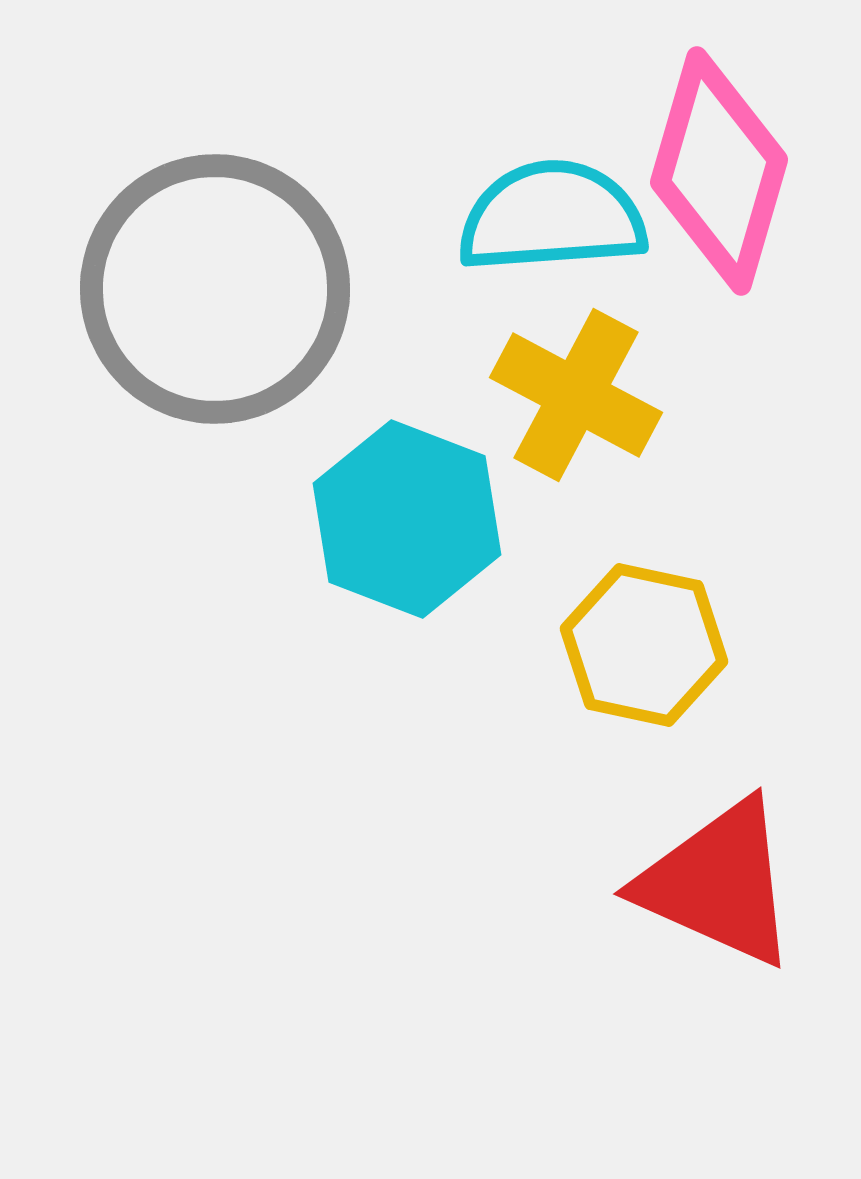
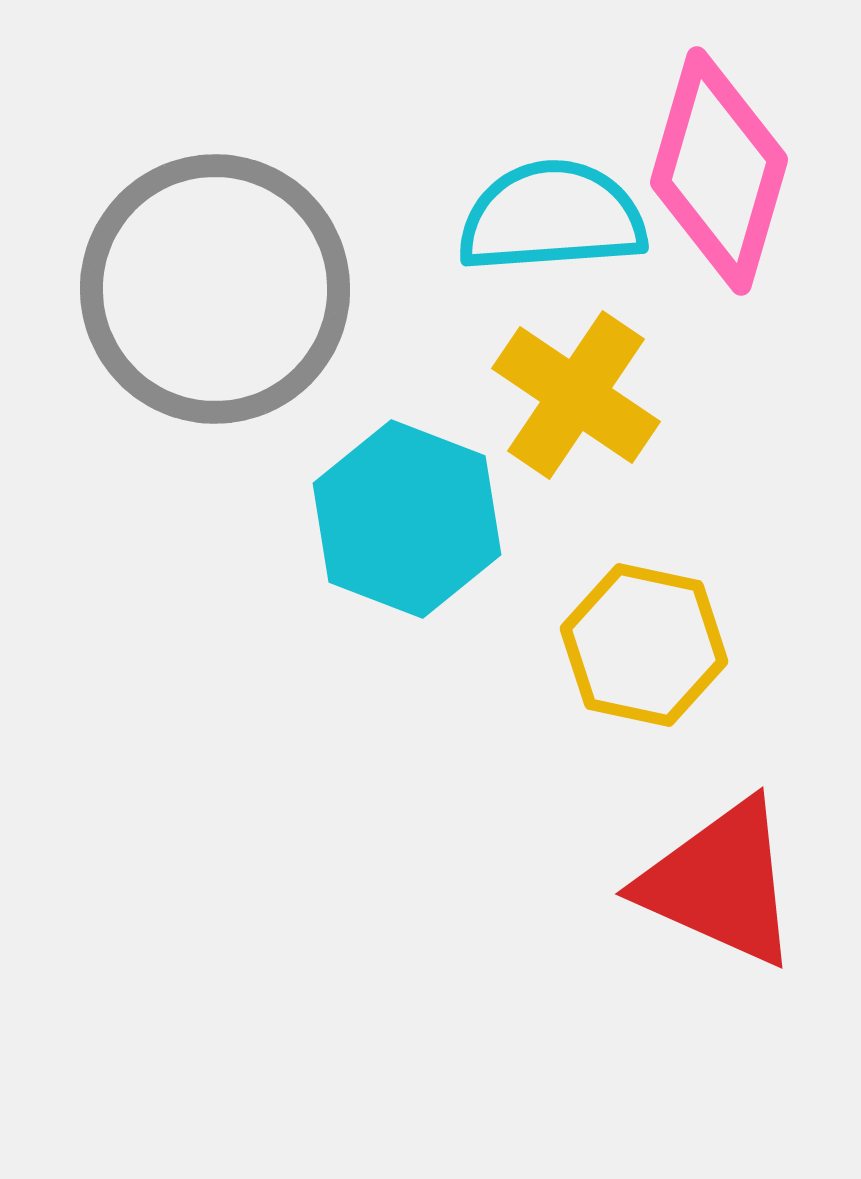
yellow cross: rotated 6 degrees clockwise
red triangle: moved 2 px right
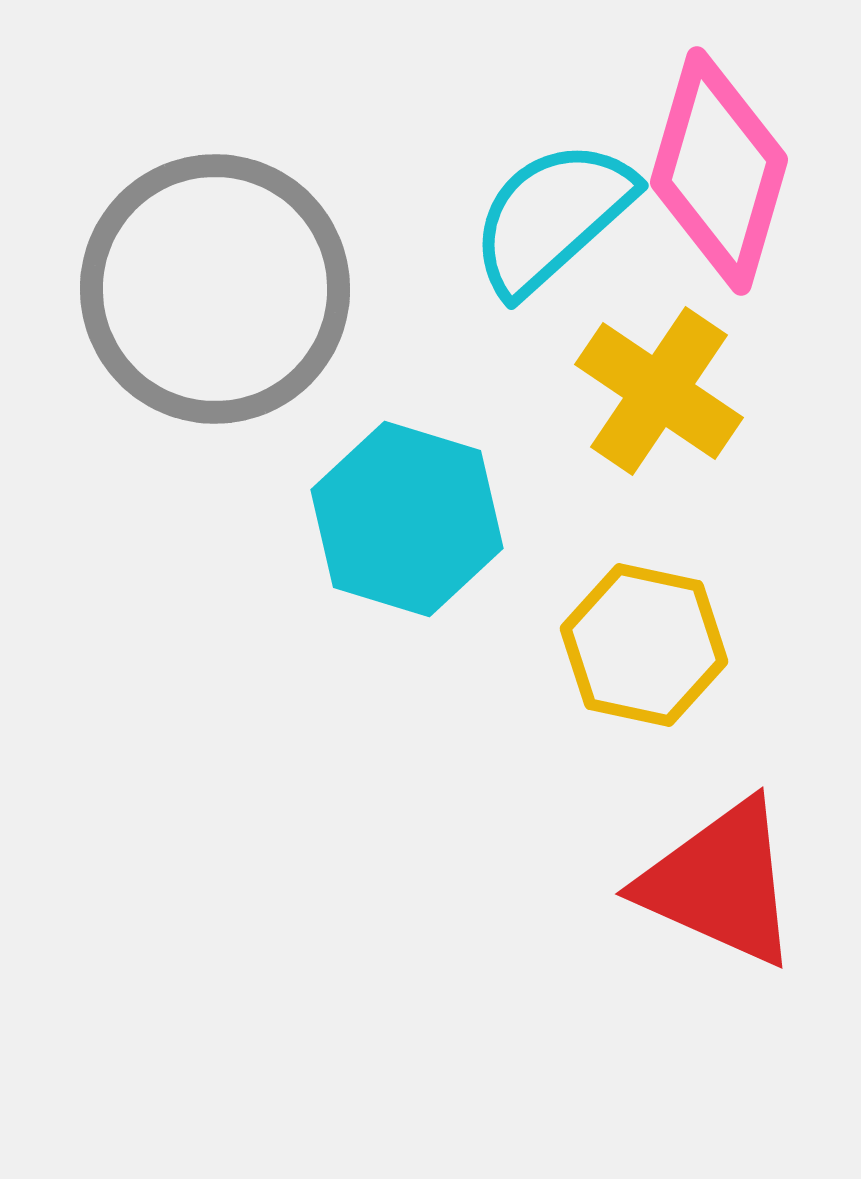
cyan semicircle: rotated 38 degrees counterclockwise
yellow cross: moved 83 px right, 4 px up
cyan hexagon: rotated 4 degrees counterclockwise
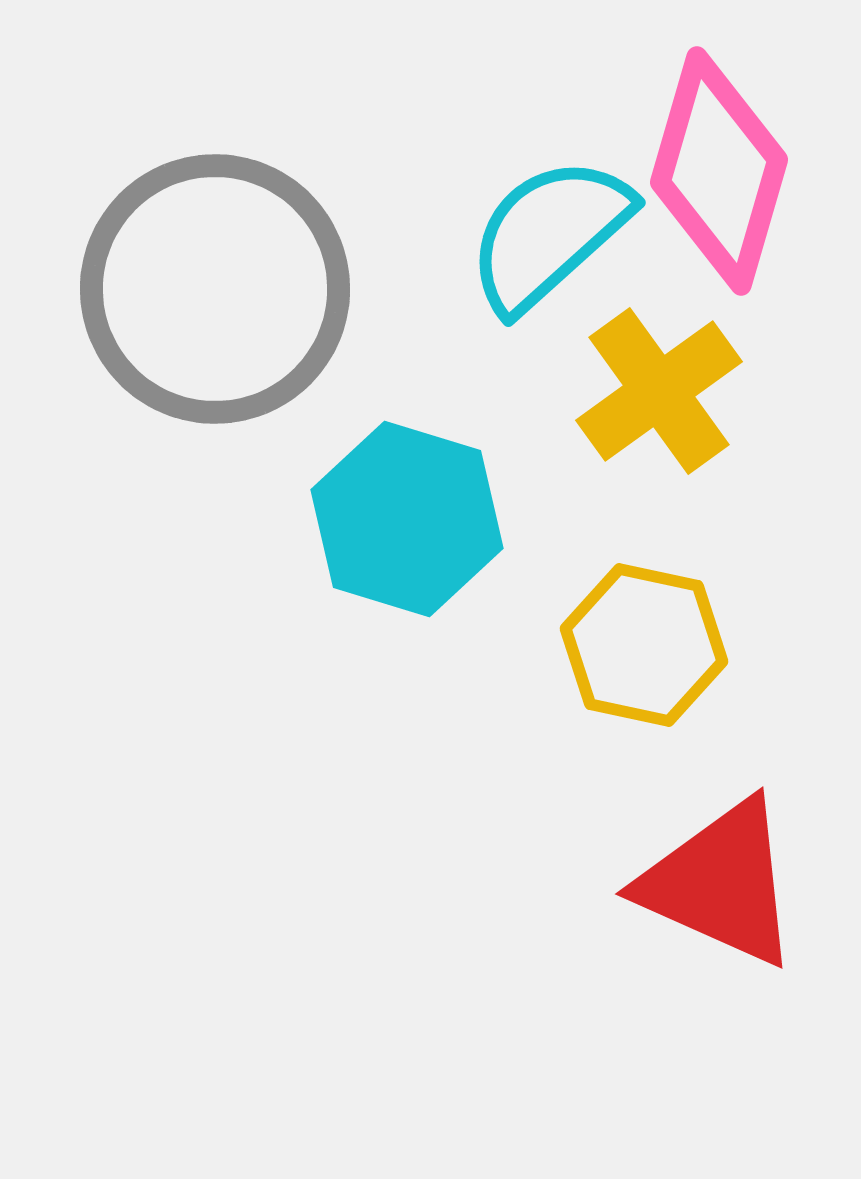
cyan semicircle: moved 3 px left, 17 px down
yellow cross: rotated 20 degrees clockwise
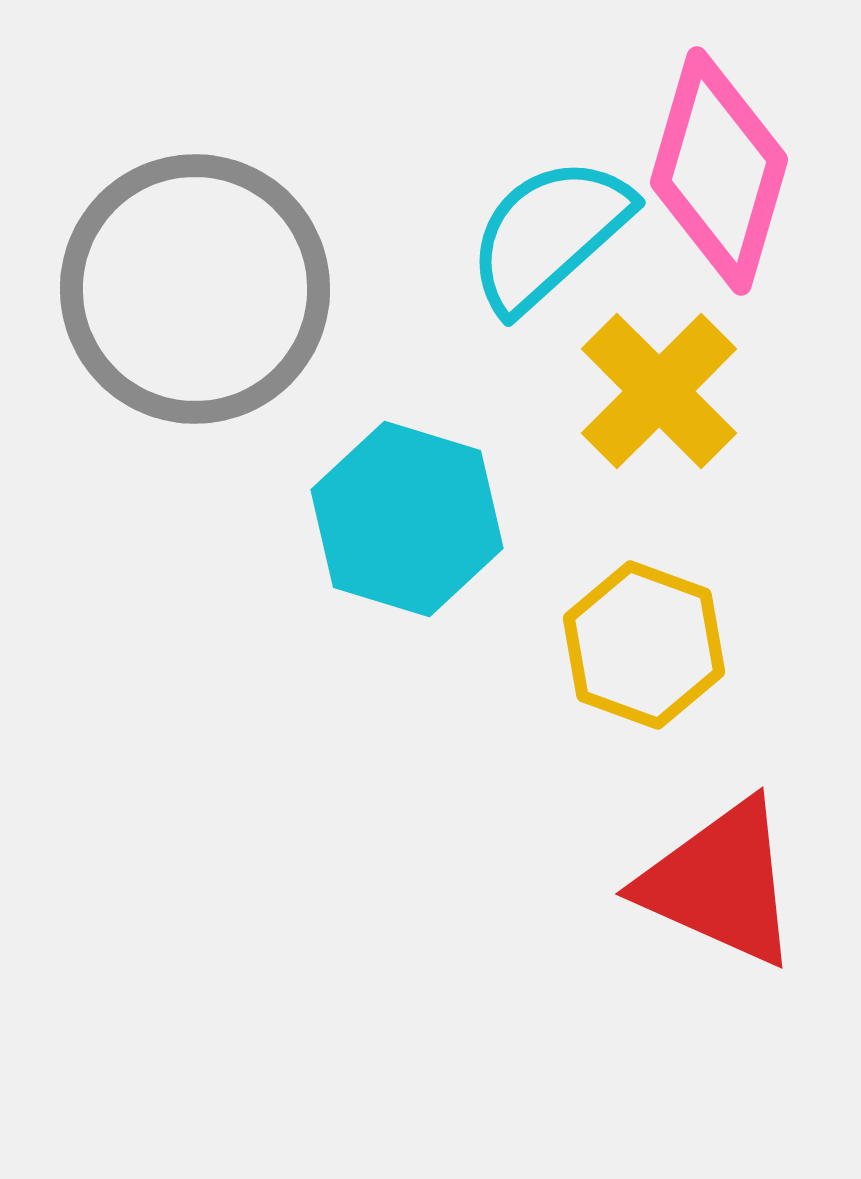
gray circle: moved 20 px left
yellow cross: rotated 9 degrees counterclockwise
yellow hexagon: rotated 8 degrees clockwise
